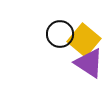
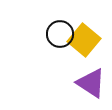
purple triangle: moved 2 px right, 20 px down
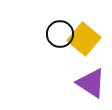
yellow square: moved 1 px up
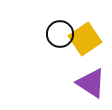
yellow square: moved 1 px right; rotated 16 degrees clockwise
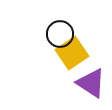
yellow square: moved 13 px left, 14 px down
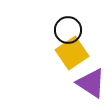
black circle: moved 8 px right, 4 px up
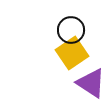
black circle: moved 3 px right
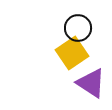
black circle: moved 7 px right, 2 px up
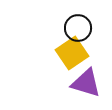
purple triangle: moved 5 px left; rotated 16 degrees counterclockwise
